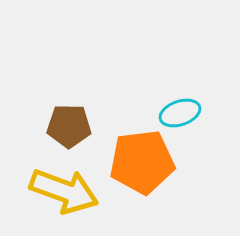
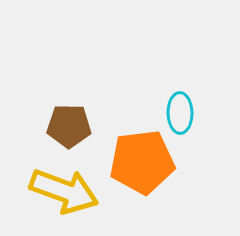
cyan ellipse: rotated 72 degrees counterclockwise
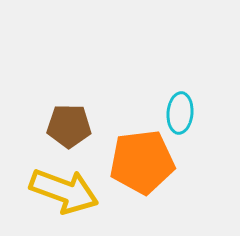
cyan ellipse: rotated 6 degrees clockwise
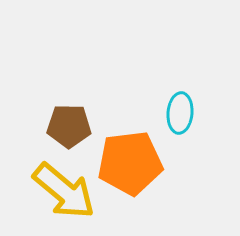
orange pentagon: moved 12 px left, 1 px down
yellow arrow: rotated 20 degrees clockwise
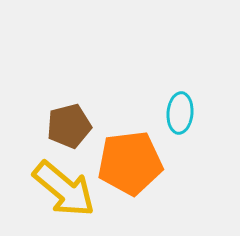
brown pentagon: rotated 15 degrees counterclockwise
yellow arrow: moved 2 px up
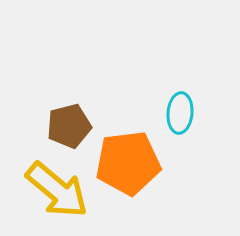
orange pentagon: moved 2 px left
yellow arrow: moved 7 px left, 1 px down
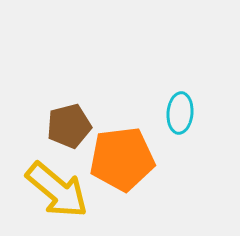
orange pentagon: moved 6 px left, 4 px up
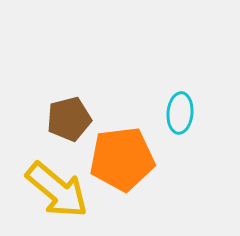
brown pentagon: moved 7 px up
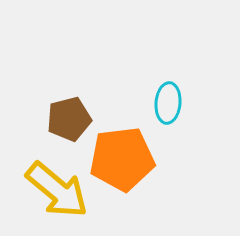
cyan ellipse: moved 12 px left, 10 px up
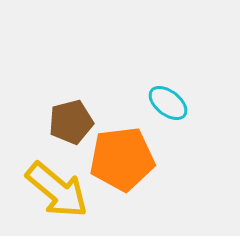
cyan ellipse: rotated 57 degrees counterclockwise
brown pentagon: moved 2 px right, 3 px down
